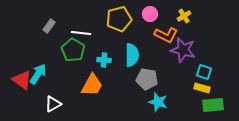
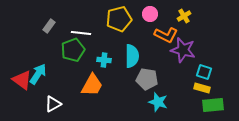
green pentagon: rotated 20 degrees clockwise
cyan semicircle: moved 1 px down
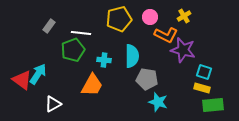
pink circle: moved 3 px down
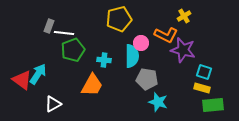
pink circle: moved 9 px left, 26 px down
gray rectangle: rotated 16 degrees counterclockwise
white line: moved 17 px left
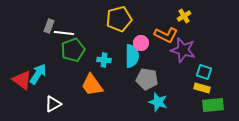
orange trapezoid: rotated 115 degrees clockwise
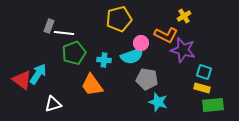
green pentagon: moved 1 px right, 3 px down
cyan semicircle: rotated 70 degrees clockwise
white triangle: rotated 12 degrees clockwise
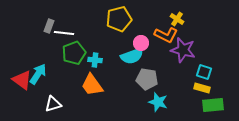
yellow cross: moved 7 px left, 3 px down; rotated 24 degrees counterclockwise
cyan cross: moved 9 px left
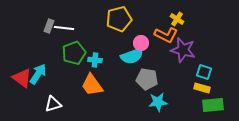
white line: moved 5 px up
red triangle: moved 2 px up
cyan star: rotated 24 degrees counterclockwise
